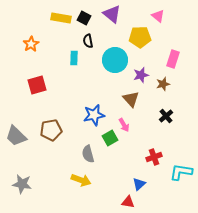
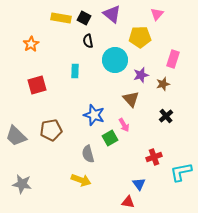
pink triangle: moved 1 px left, 2 px up; rotated 32 degrees clockwise
cyan rectangle: moved 1 px right, 13 px down
blue star: rotated 30 degrees clockwise
cyan L-shape: rotated 20 degrees counterclockwise
blue triangle: rotated 24 degrees counterclockwise
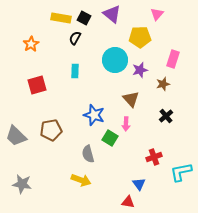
black semicircle: moved 13 px left, 3 px up; rotated 40 degrees clockwise
purple star: moved 1 px left, 5 px up
pink arrow: moved 2 px right, 1 px up; rotated 32 degrees clockwise
green square: rotated 28 degrees counterclockwise
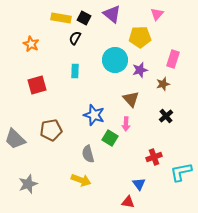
orange star: rotated 14 degrees counterclockwise
gray trapezoid: moved 1 px left, 3 px down
gray star: moved 6 px right; rotated 30 degrees counterclockwise
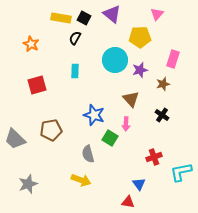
black cross: moved 4 px left, 1 px up; rotated 16 degrees counterclockwise
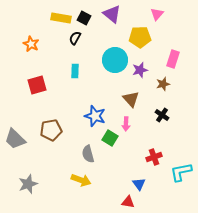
blue star: moved 1 px right, 1 px down
